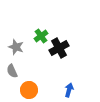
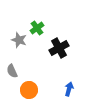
green cross: moved 4 px left, 8 px up
gray star: moved 3 px right, 7 px up
blue arrow: moved 1 px up
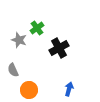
gray semicircle: moved 1 px right, 1 px up
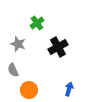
green cross: moved 5 px up
gray star: moved 1 px left, 4 px down
black cross: moved 1 px left, 1 px up
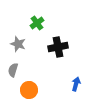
black cross: rotated 18 degrees clockwise
gray semicircle: rotated 40 degrees clockwise
blue arrow: moved 7 px right, 5 px up
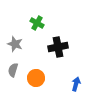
green cross: rotated 24 degrees counterclockwise
gray star: moved 3 px left
orange circle: moved 7 px right, 12 px up
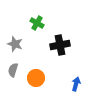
black cross: moved 2 px right, 2 px up
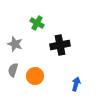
orange circle: moved 1 px left, 2 px up
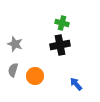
green cross: moved 25 px right; rotated 16 degrees counterclockwise
blue arrow: rotated 56 degrees counterclockwise
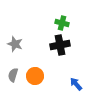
gray semicircle: moved 5 px down
